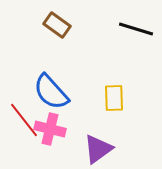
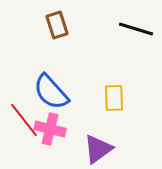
brown rectangle: rotated 36 degrees clockwise
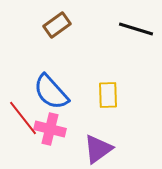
brown rectangle: rotated 72 degrees clockwise
yellow rectangle: moved 6 px left, 3 px up
red line: moved 1 px left, 2 px up
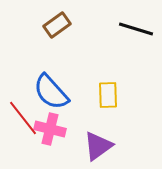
purple triangle: moved 3 px up
